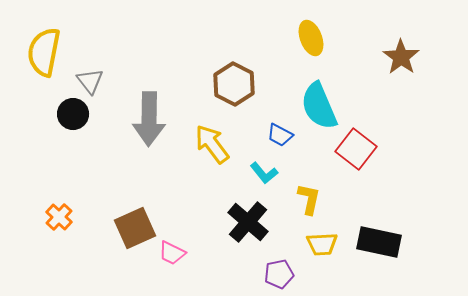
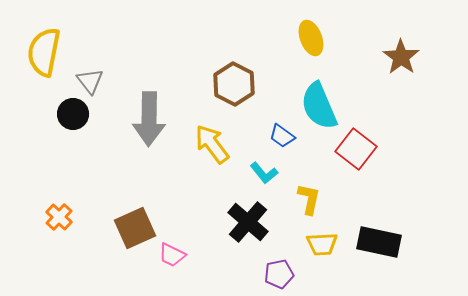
blue trapezoid: moved 2 px right, 1 px down; rotated 8 degrees clockwise
pink trapezoid: moved 2 px down
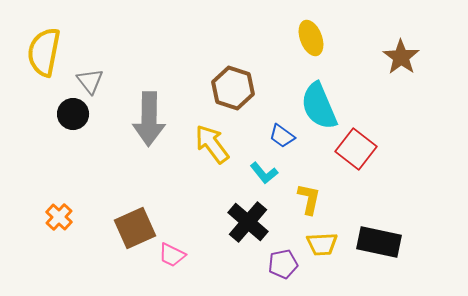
brown hexagon: moved 1 px left, 4 px down; rotated 9 degrees counterclockwise
purple pentagon: moved 4 px right, 10 px up
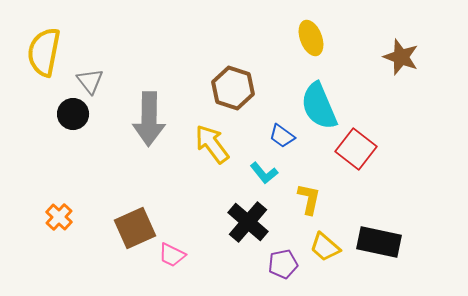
brown star: rotated 15 degrees counterclockwise
yellow trapezoid: moved 3 px right, 3 px down; rotated 44 degrees clockwise
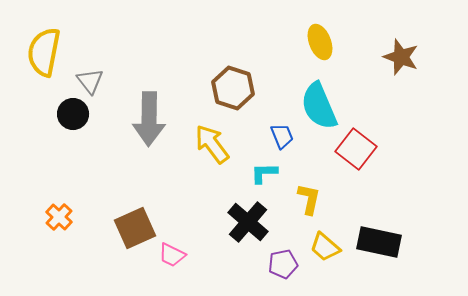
yellow ellipse: moved 9 px right, 4 px down
blue trapezoid: rotated 148 degrees counterclockwise
cyan L-shape: rotated 128 degrees clockwise
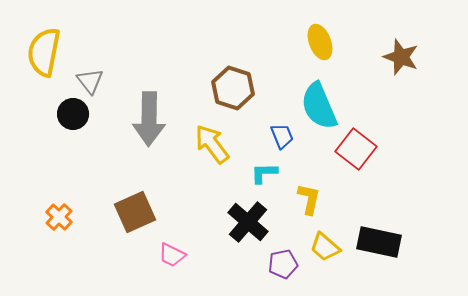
brown square: moved 16 px up
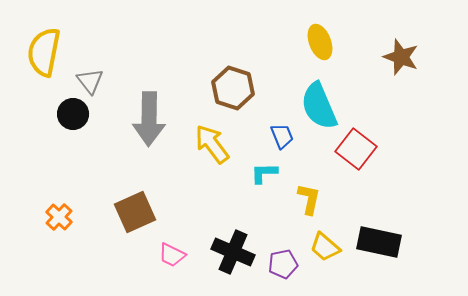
black cross: moved 15 px left, 30 px down; rotated 18 degrees counterclockwise
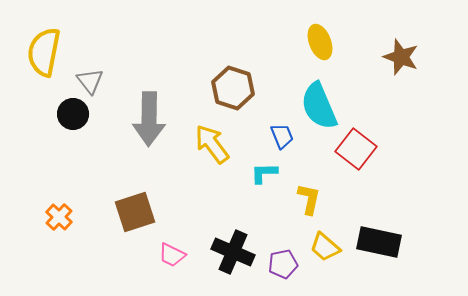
brown square: rotated 6 degrees clockwise
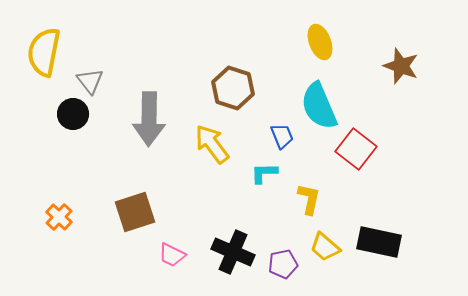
brown star: moved 9 px down
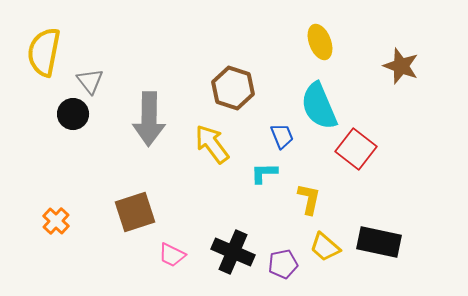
orange cross: moved 3 px left, 4 px down
